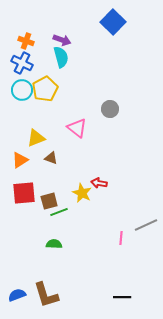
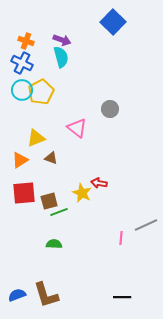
yellow pentagon: moved 4 px left, 3 px down
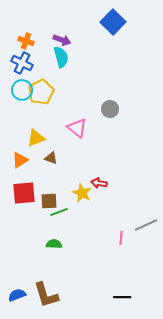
brown square: rotated 12 degrees clockwise
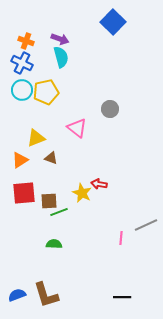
purple arrow: moved 2 px left, 1 px up
yellow pentagon: moved 5 px right; rotated 15 degrees clockwise
red arrow: moved 1 px down
